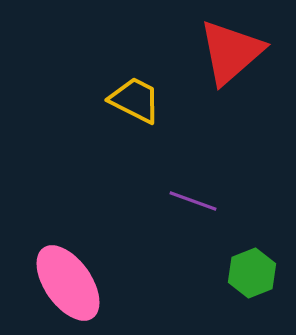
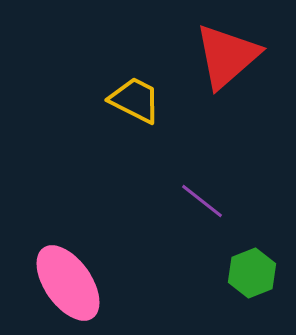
red triangle: moved 4 px left, 4 px down
purple line: moved 9 px right; rotated 18 degrees clockwise
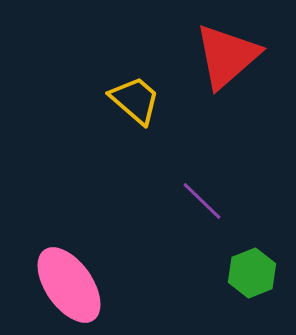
yellow trapezoid: rotated 14 degrees clockwise
purple line: rotated 6 degrees clockwise
pink ellipse: moved 1 px right, 2 px down
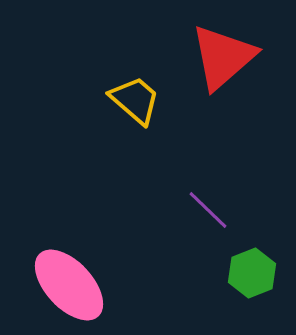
red triangle: moved 4 px left, 1 px down
purple line: moved 6 px right, 9 px down
pink ellipse: rotated 8 degrees counterclockwise
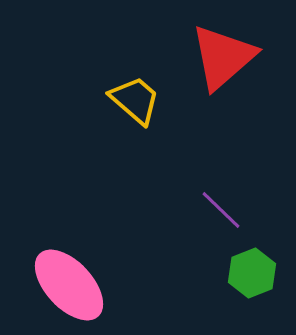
purple line: moved 13 px right
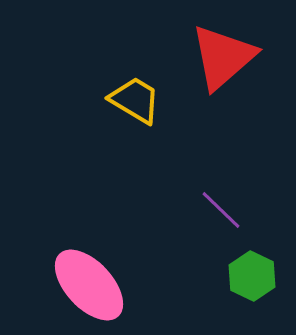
yellow trapezoid: rotated 10 degrees counterclockwise
green hexagon: moved 3 px down; rotated 12 degrees counterclockwise
pink ellipse: moved 20 px right
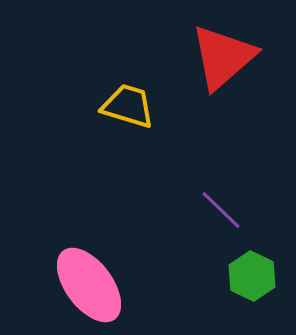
yellow trapezoid: moved 7 px left, 6 px down; rotated 14 degrees counterclockwise
pink ellipse: rotated 6 degrees clockwise
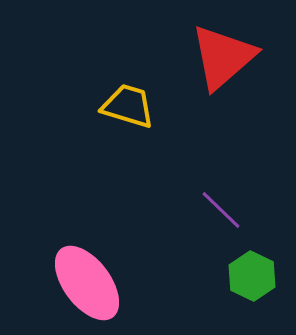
pink ellipse: moved 2 px left, 2 px up
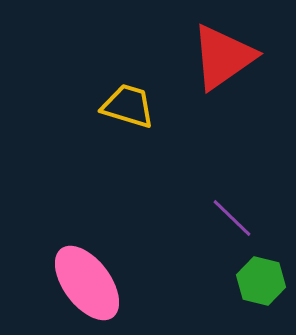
red triangle: rotated 6 degrees clockwise
purple line: moved 11 px right, 8 px down
green hexagon: moved 9 px right, 5 px down; rotated 12 degrees counterclockwise
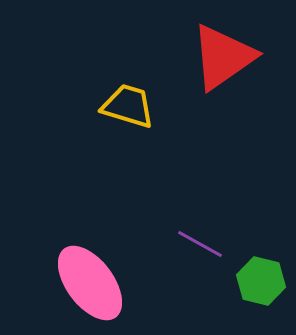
purple line: moved 32 px left, 26 px down; rotated 15 degrees counterclockwise
pink ellipse: moved 3 px right
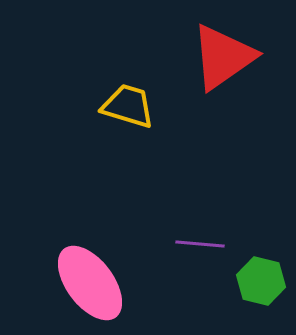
purple line: rotated 24 degrees counterclockwise
